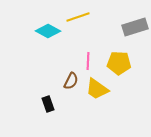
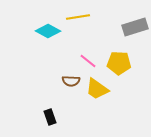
yellow line: rotated 10 degrees clockwise
pink line: rotated 54 degrees counterclockwise
brown semicircle: rotated 66 degrees clockwise
black rectangle: moved 2 px right, 13 px down
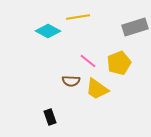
yellow pentagon: rotated 25 degrees counterclockwise
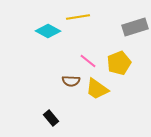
black rectangle: moved 1 px right, 1 px down; rotated 21 degrees counterclockwise
